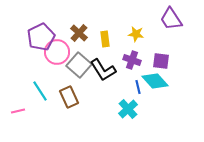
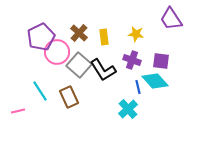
yellow rectangle: moved 1 px left, 2 px up
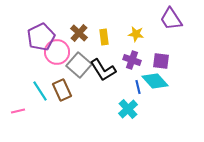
brown rectangle: moved 7 px left, 7 px up
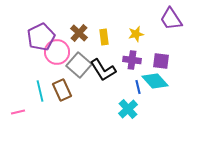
yellow star: rotated 21 degrees counterclockwise
purple cross: rotated 12 degrees counterclockwise
cyan line: rotated 20 degrees clockwise
pink line: moved 1 px down
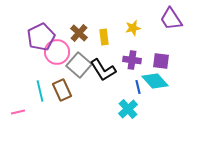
yellow star: moved 3 px left, 6 px up
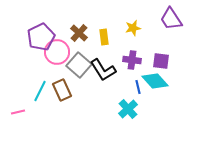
cyan line: rotated 40 degrees clockwise
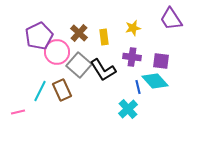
purple pentagon: moved 2 px left, 1 px up
purple cross: moved 3 px up
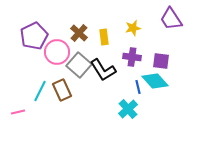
purple pentagon: moved 5 px left
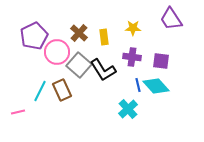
yellow star: rotated 14 degrees clockwise
cyan diamond: moved 1 px right, 5 px down
blue line: moved 2 px up
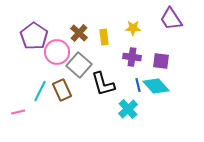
purple pentagon: rotated 12 degrees counterclockwise
black L-shape: moved 14 px down; rotated 16 degrees clockwise
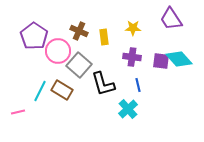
brown cross: moved 2 px up; rotated 18 degrees counterclockwise
pink circle: moved 1 px right, 1 px up
cyan diamond: moved 23 px right, 27 px up
brown rectangle: rotated 35 degrees counterclockwise
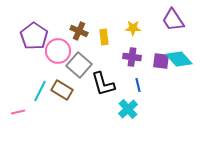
purple trapezoid: moved 2 px right, 1 px down
